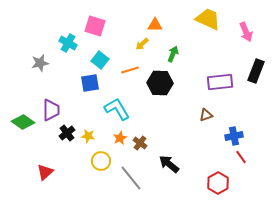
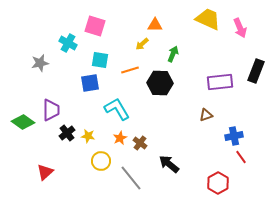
pink arrow: moved 6 px left, 4 px up
cyan square: rotated 30 degrees counterclockwise
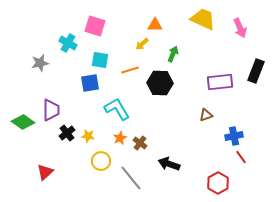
yellow trapezoid: moved 5 px left
black arrow: rotated 20 degrees counterclockwise
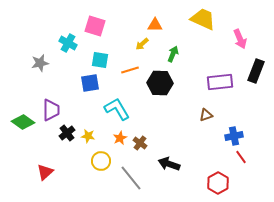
pink arrow: moved 11 px down
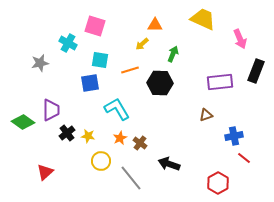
red line: moved 3 px right, 1 px down; rotated 16 degrees counterclockwise
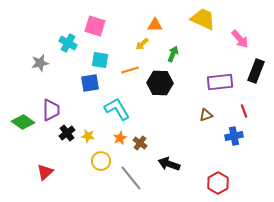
pink arrow: rotated 18 degrees counterclockwise
red line: moved 47 px up; rotated 32 degrees clockwise
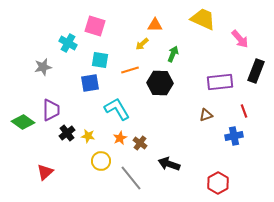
gray star: moved 3 px right, 4 px down
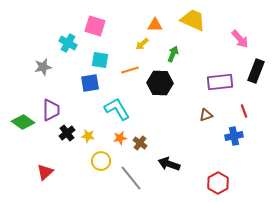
yellow trapezoid: moved 10 px left, 1 px down
orange star: rotated 16 degrees clockwise
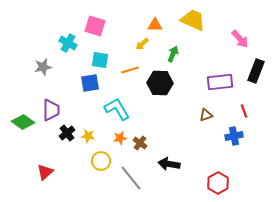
black arrow: rotated 10 degrees counterclockwise
